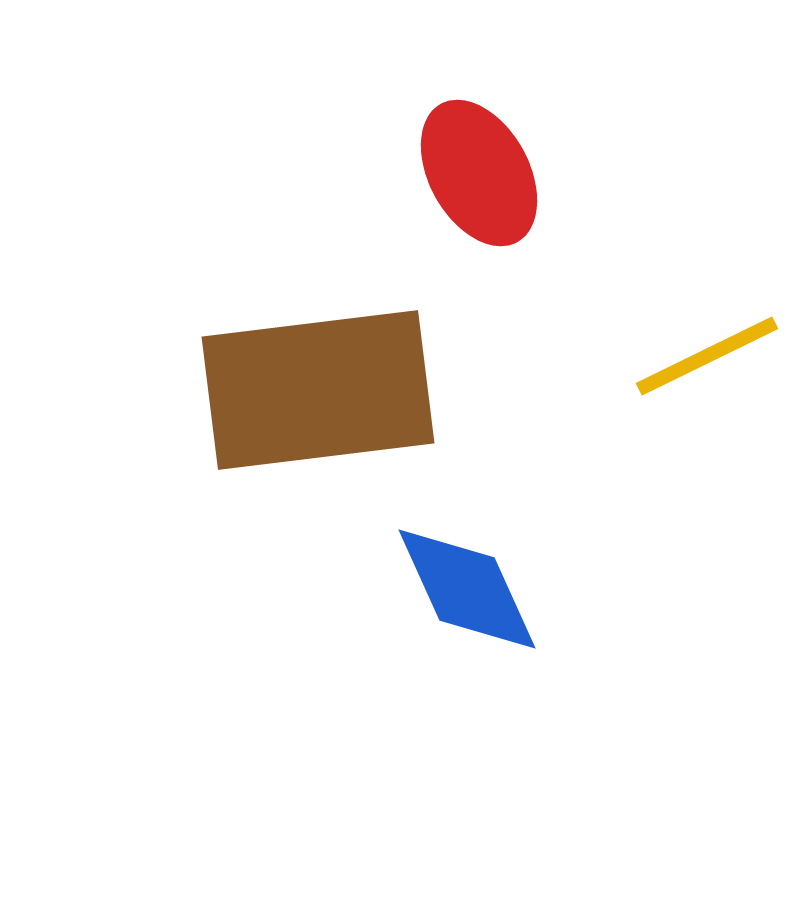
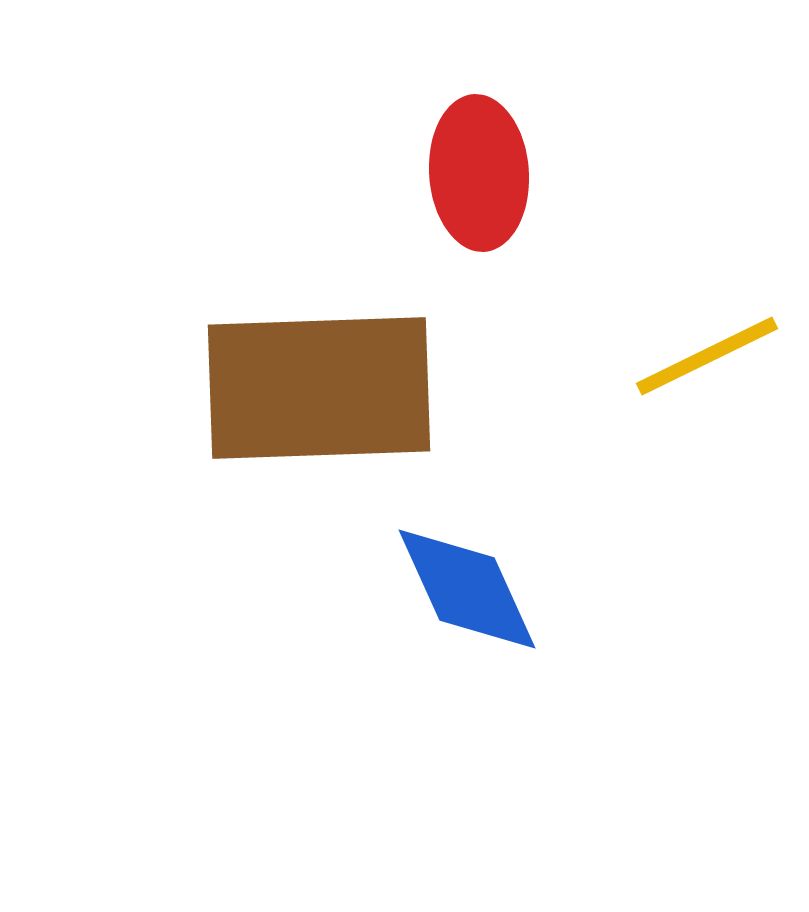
red ellipse: rotated 25 degrees clockwise
brown rectangle: moved 1 px right, 2 px up; rotated 5 degrees clockwise
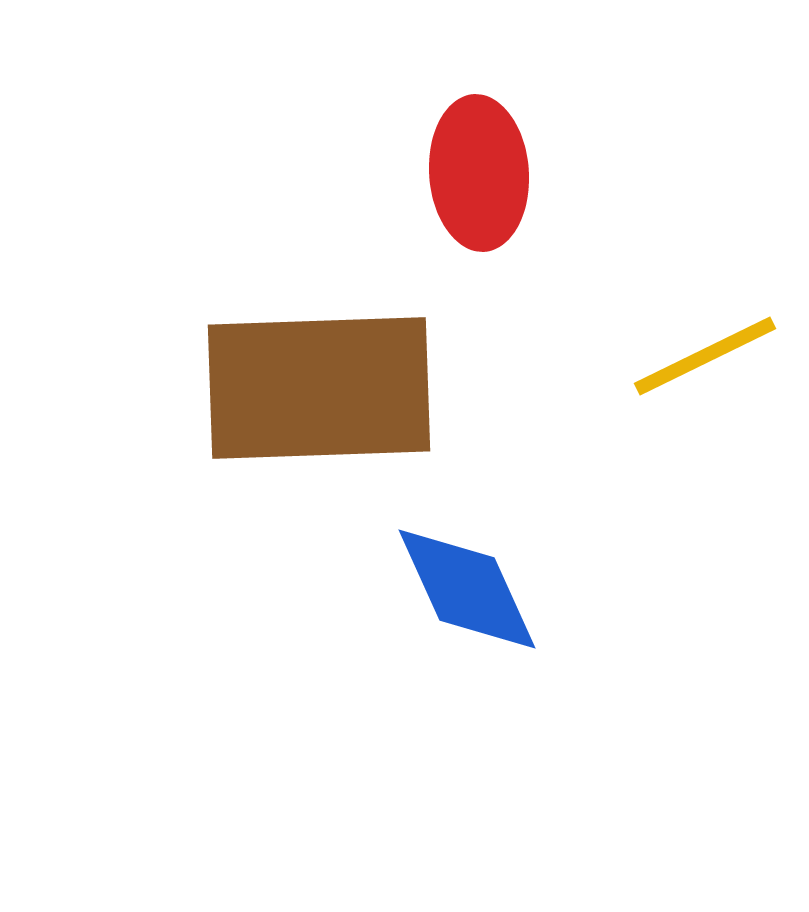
yellow line: moved 2 px left
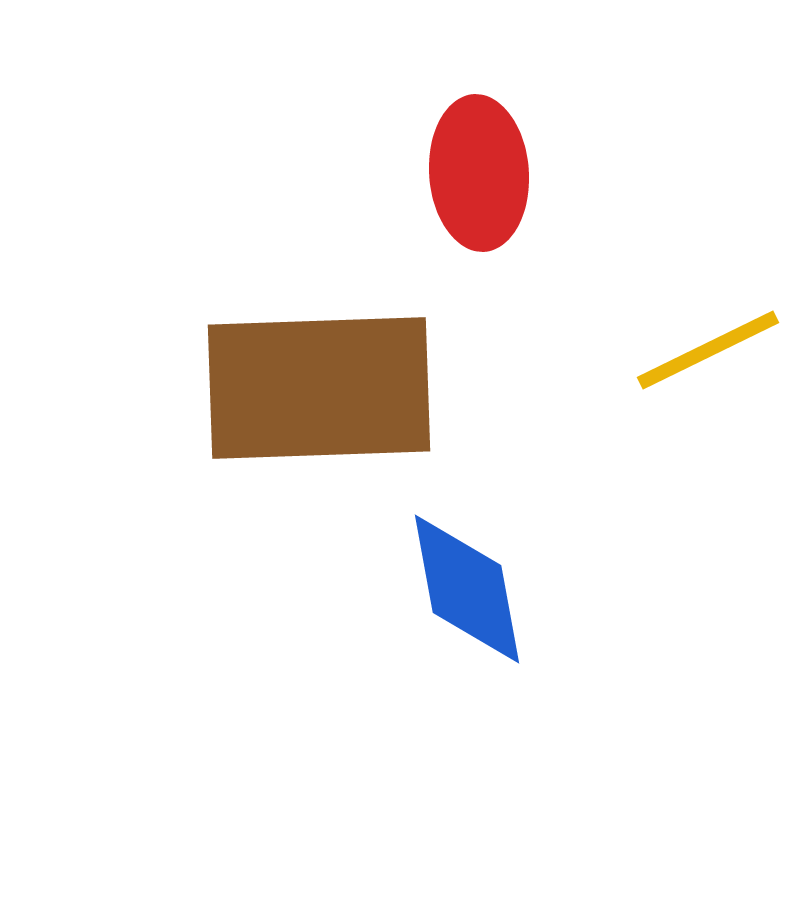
yellow line: moved 3 px right, 6 px up
blue diamond: rotated 14 degrees clockwise
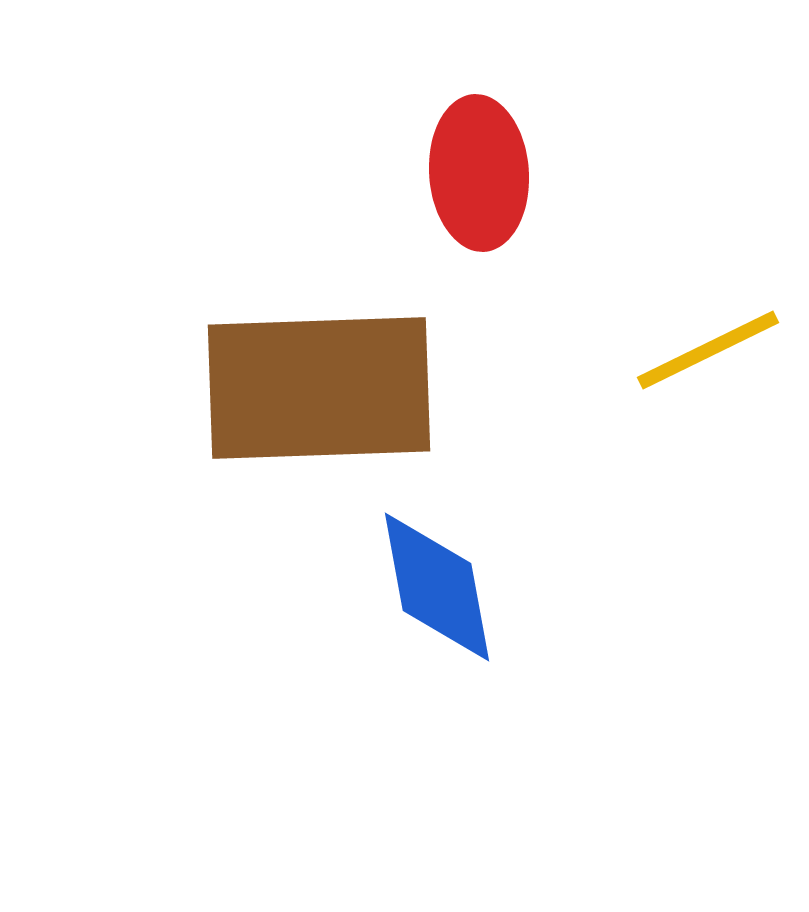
blue diamond: moved 30 px left, 2 px up
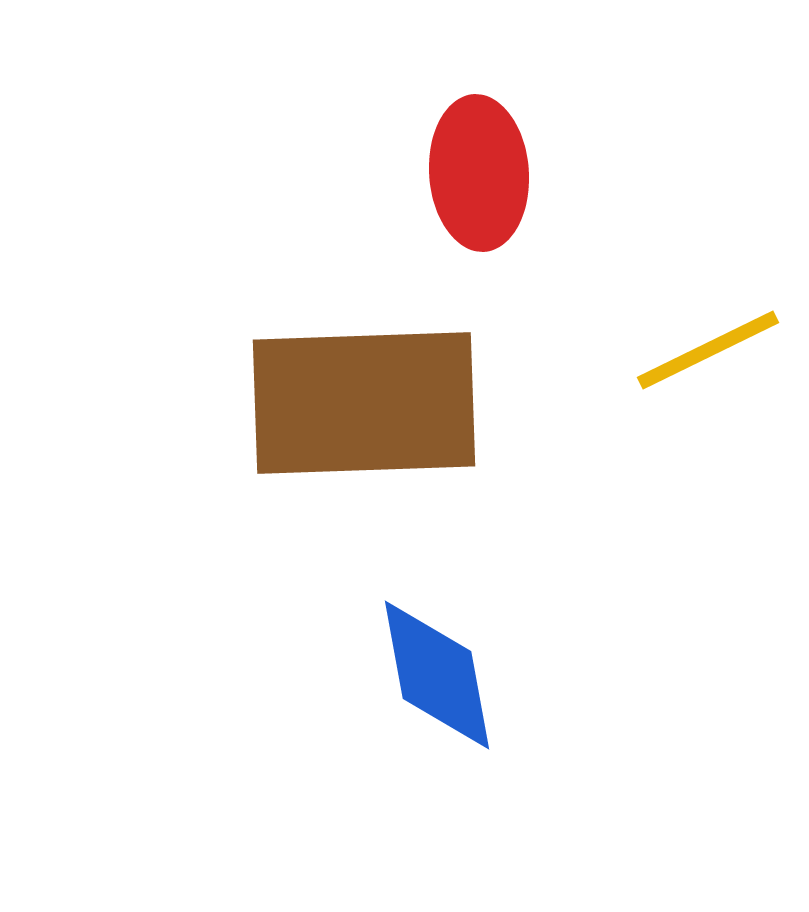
brown rectangle: moved 45 px right, 15 px down
blue diamond: moved 88 px down
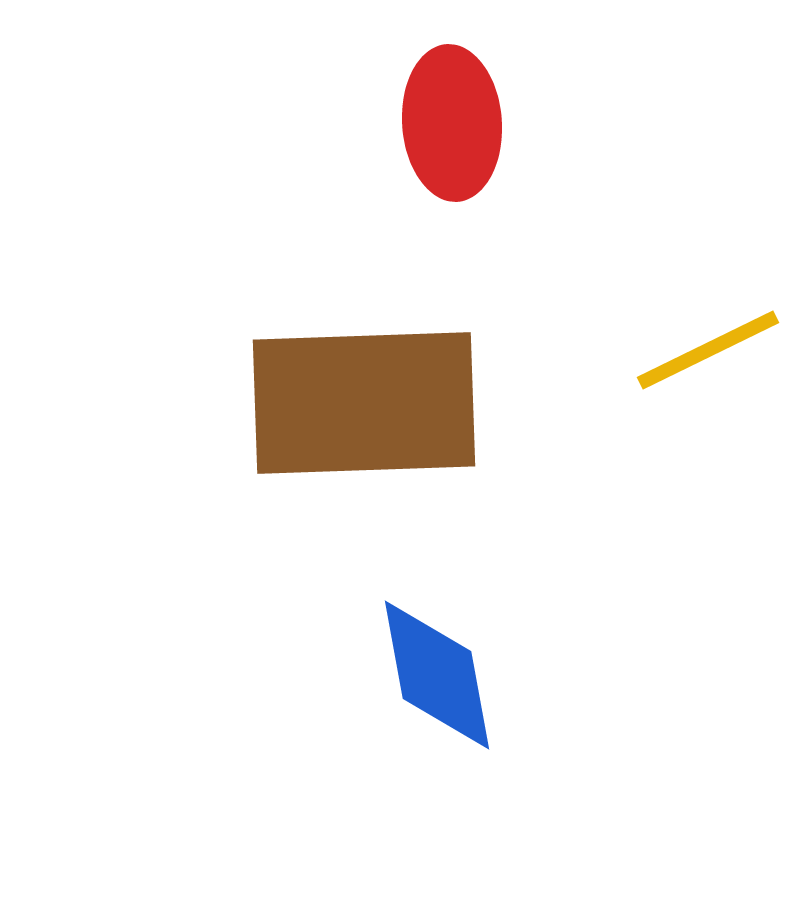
red ellipse: moved 27 px left, 50 px up
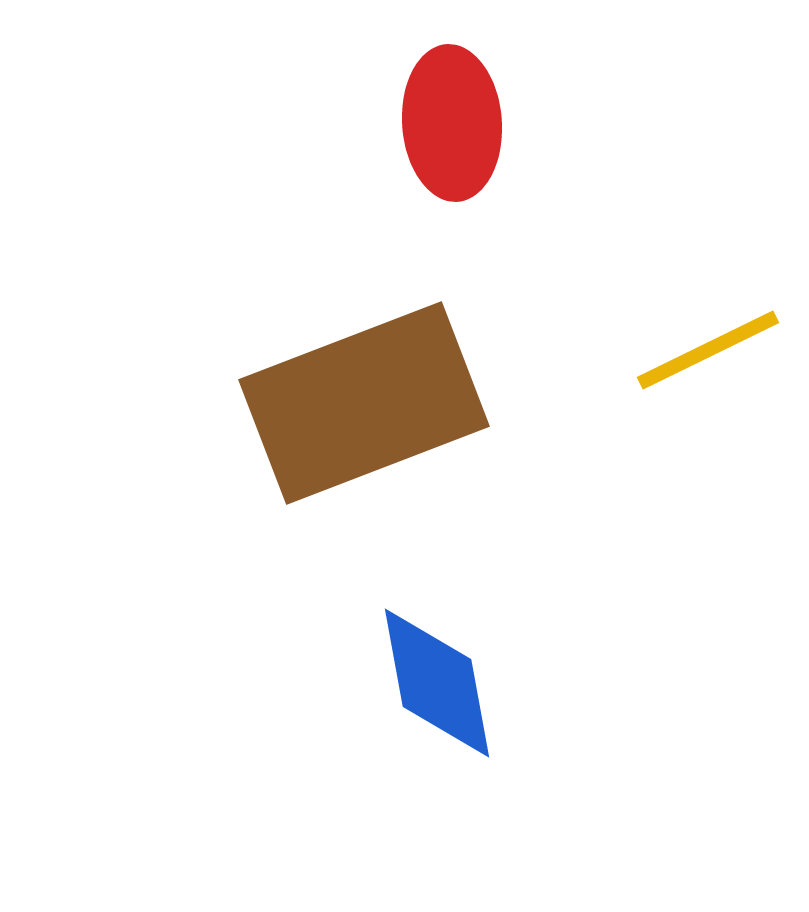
brown rectangle: rotated 19 degrees counterclockwise
blue diamond: moved 8 px down
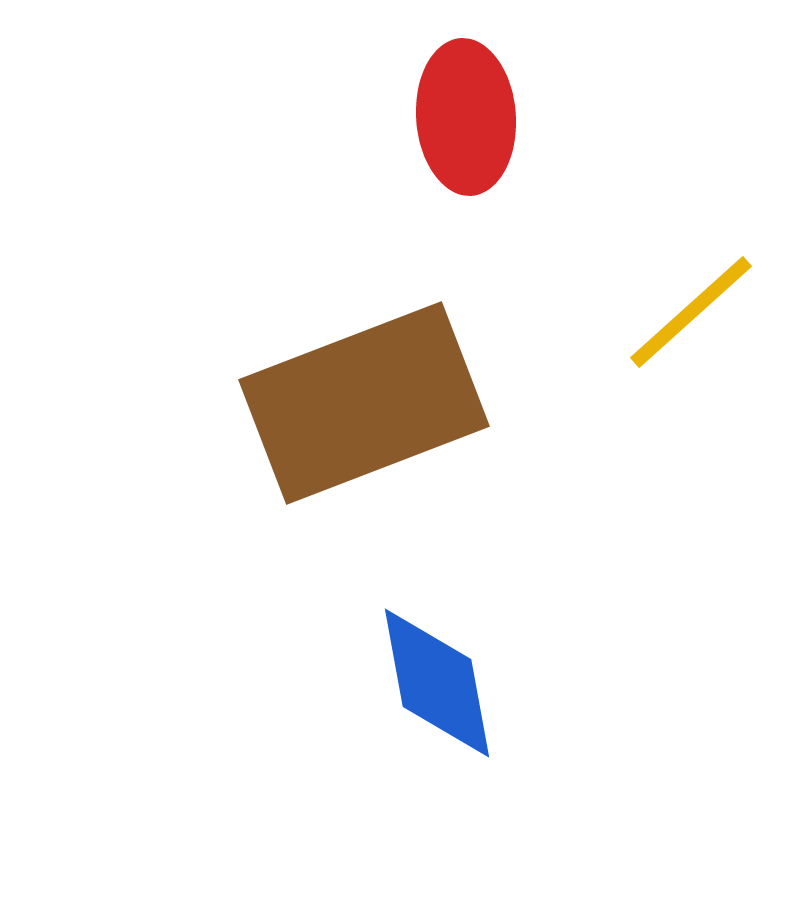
red ellipse: moved 14 px right, 6 px up
yellow line: moved 17 px left, 38 px up; rotated 16 degrees counterclockwise
